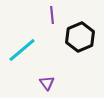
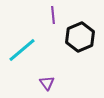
purple line: moved 1 px right
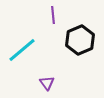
black hexagon: moved 3 px down
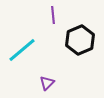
purple triangle: rotated 21 degrees clockwise
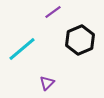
purple line: moved 3 px up; rotated 60 degrees clockwise
cyan line: moved 1 px up
